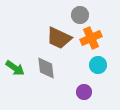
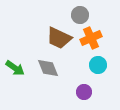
gray diamond: moved 2 px right; rotated 15 degrees counterclockwise
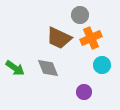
cyan circle: moved 4 px right
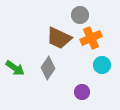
gray diamond: rotated 55 degrees clockwise
purple circle: moved 2 px left
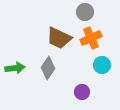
gray circle: moved 5 px right, 3 px up
green arrow: rotated 42 degrees counterclockwise
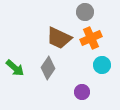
green arrow: rotated 48 degrees clockwise
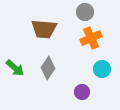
brown trapezoid: moved 15 px left, 9 px up; rotated 20 degrees counterclockwise
cyan circle: moved 4 px down
